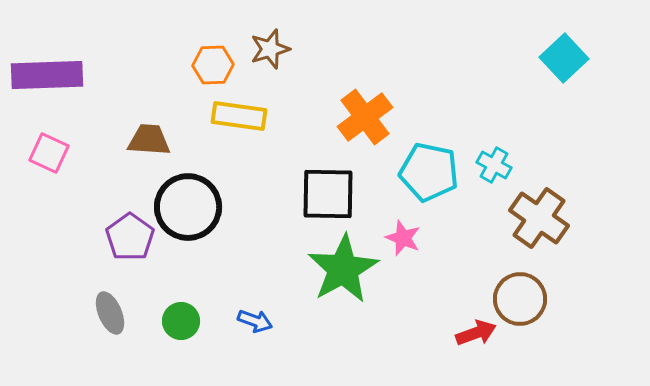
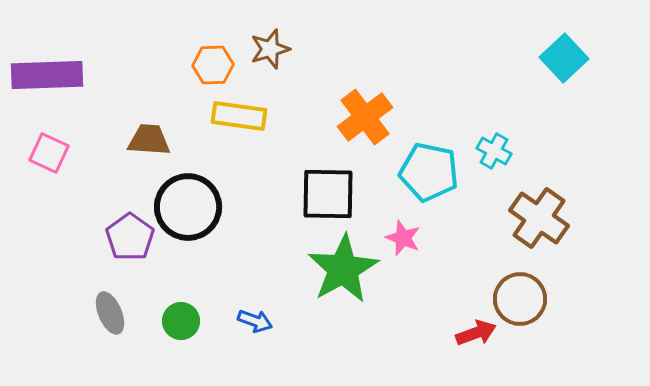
cyan cross: moved 14 px up
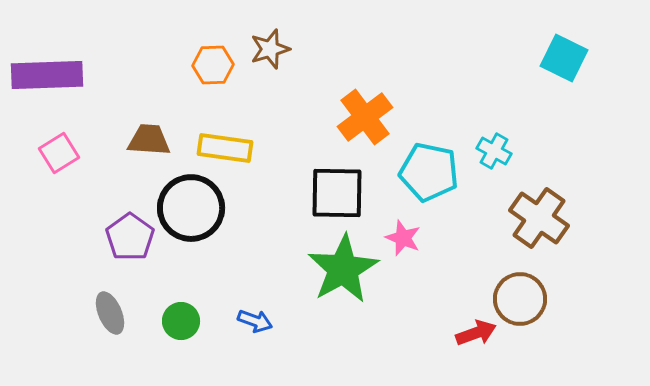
cyan square: rotated 21 degrees counterclockwise
yellow rectangle: moved 14 px left, 32 px down
pink square: moved 10 px right; rotated 33 degrees clockwise
black square: moved 9 px right, 1 px up
black circle: moved 3 px right, 1 px down
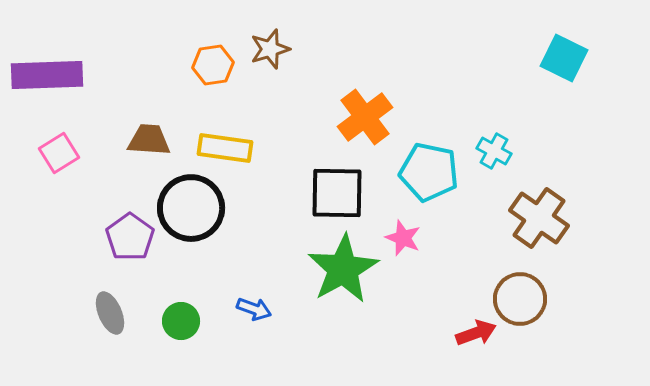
orange hexagon: rotated 6 degrees counterclockwise
blue arrow: moved 1 px left, 12 px up
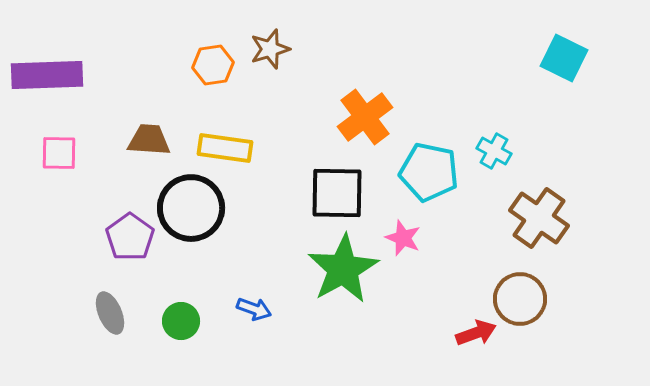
pink square: rotated 33 degrees clockwise
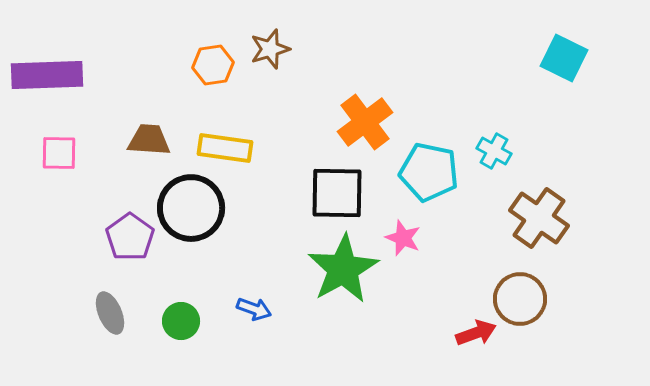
orange cross: moved 5 px down
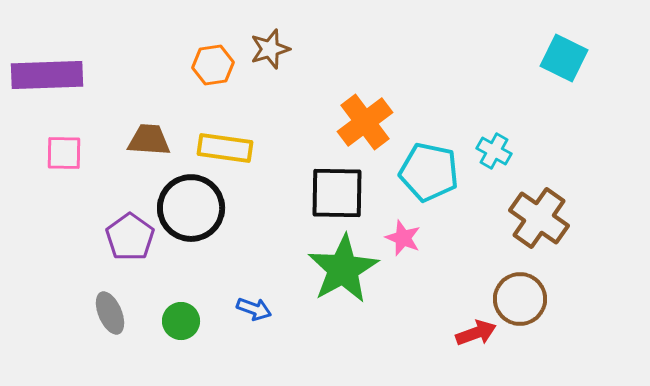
pink square: moved 5 px right
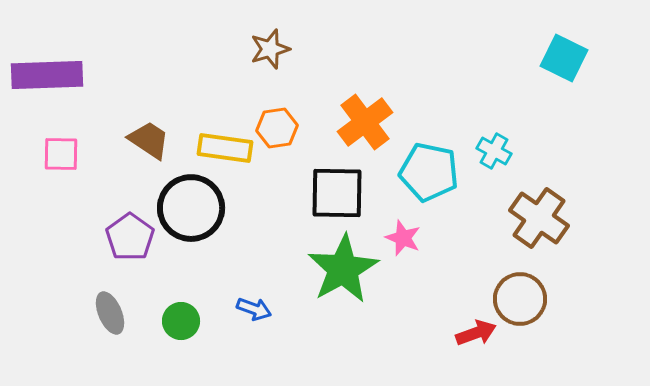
orange hexagon: moved 64 px right, 63 px down
brown trapezoid: rotated 30 degrees clockwise
pink square: moved 3 px left, 1 px down
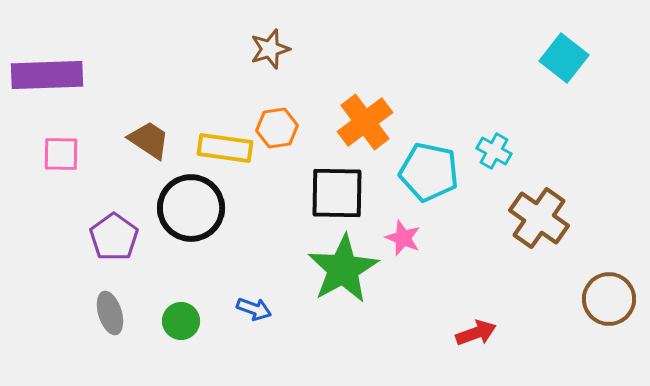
cyan square: rotated 12 degrees clockwise
purple pentagon: moved 16 px left
brown circle: moved 89 px right
gray ellipse: rotated 6 degrees clockwise
